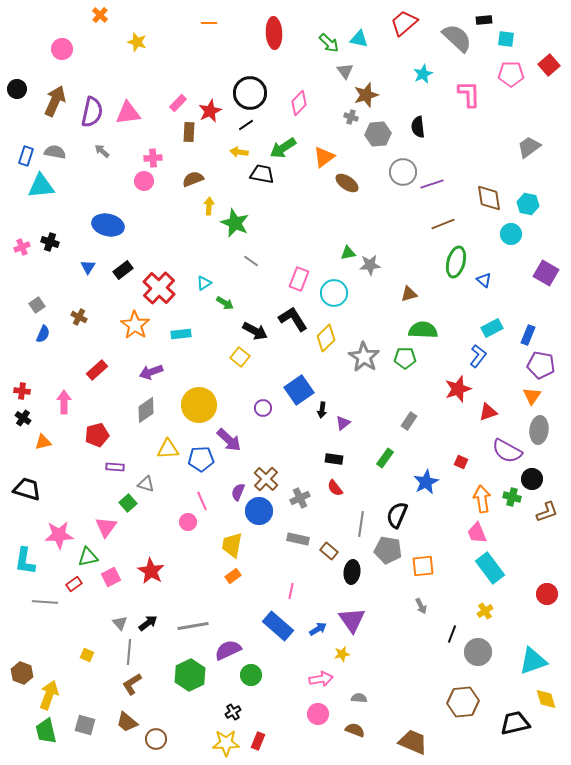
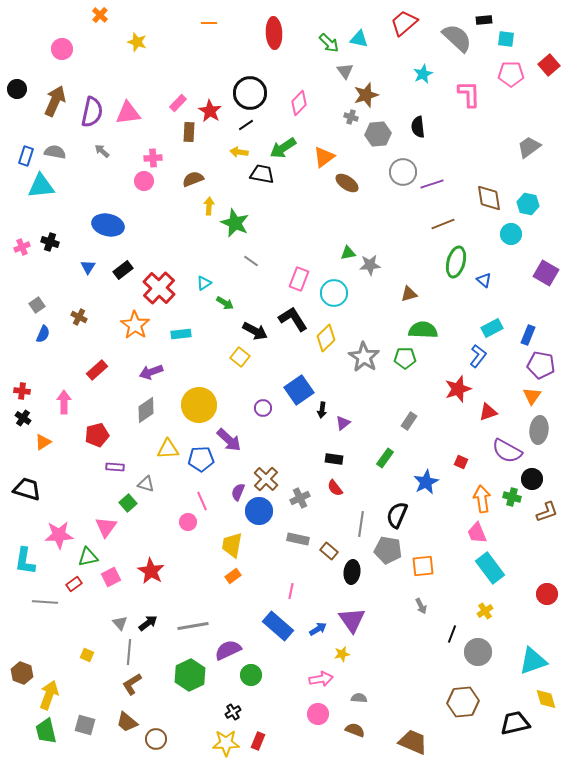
red star at (210, 111): rotated 15 degrees counterclockwise
orange triangle at (43, 442): rotated 18 degrees counterclockwise
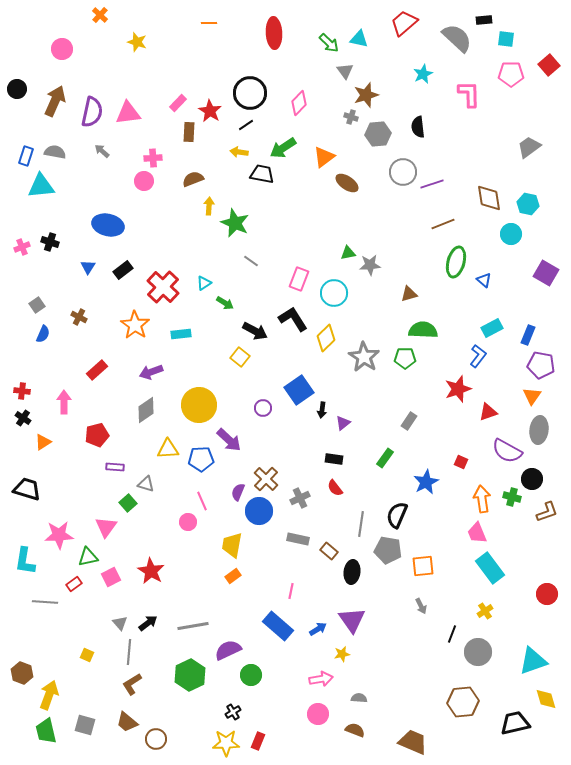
red cross at (159, 288): moved 4 px right, 1 px up
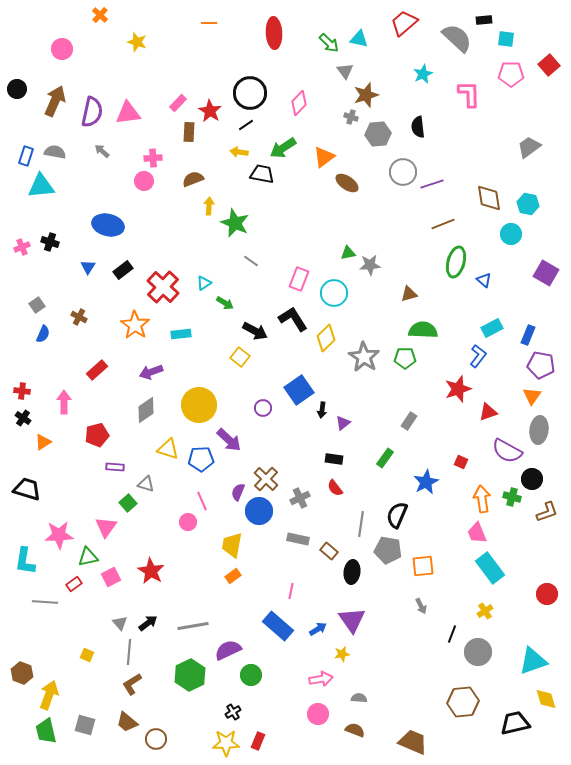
yellow triangle at (168, 449): rotated 20 degrees clockwise
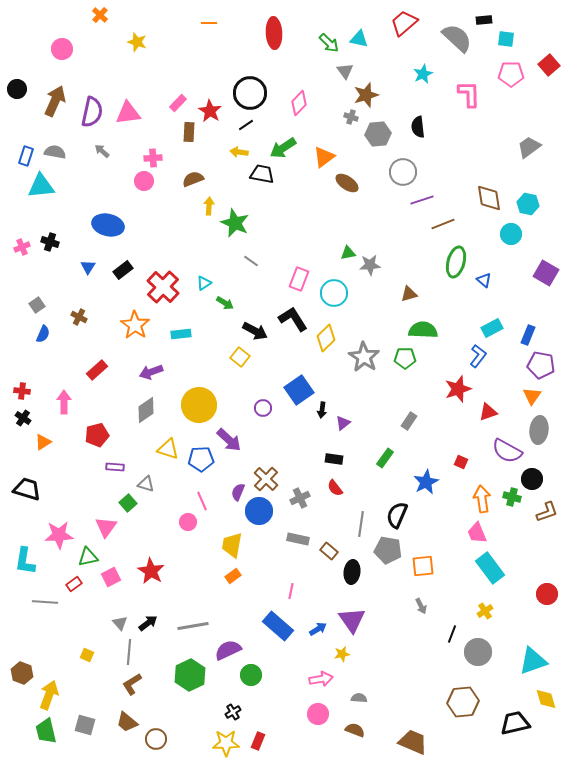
purple line at (432, 184): moved 10 px left, 16 px down
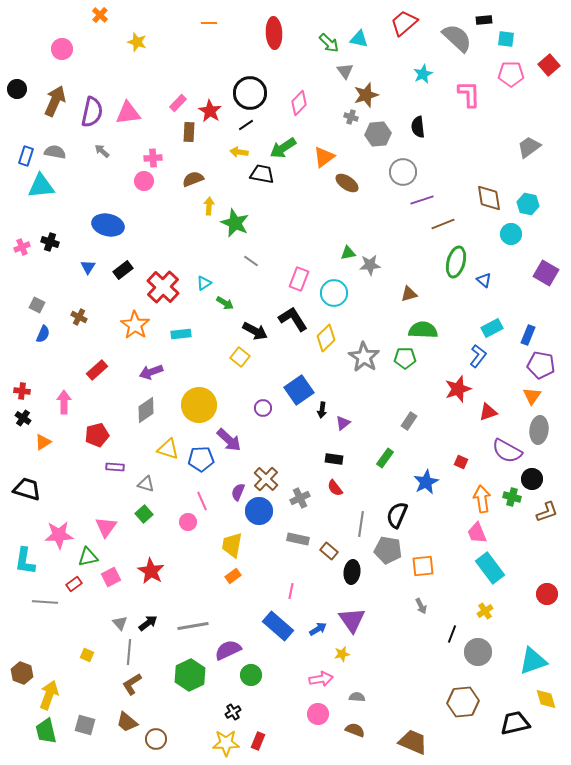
gray square at (37, 305): rotated 28 degrees counterclockwise
green square at (128, 503): moved 16 px right, 11 px down
gray semicircle at (359, 698): moved 2 px left, 1 px up
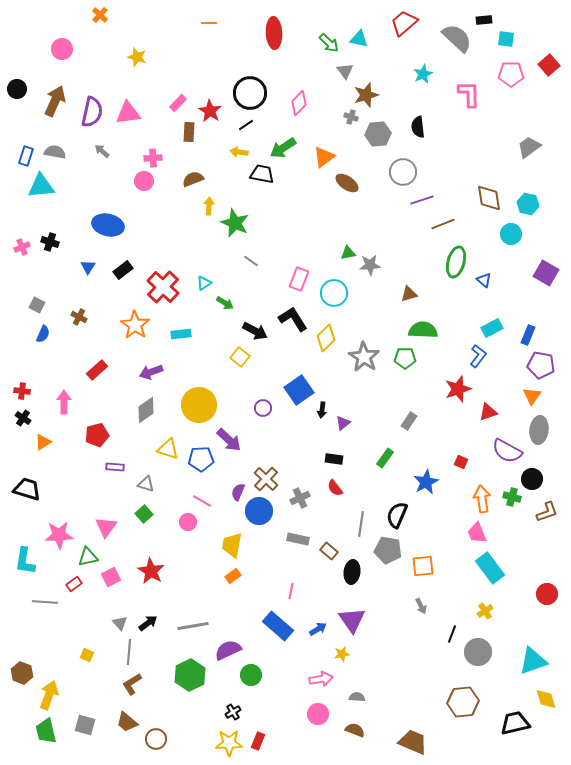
yellow star at (137, 42): moved 15 px down
pink line at (202, 501): rotated 36 degrees counterclockwise
yellow star at (226, 743): moved 3 px right
